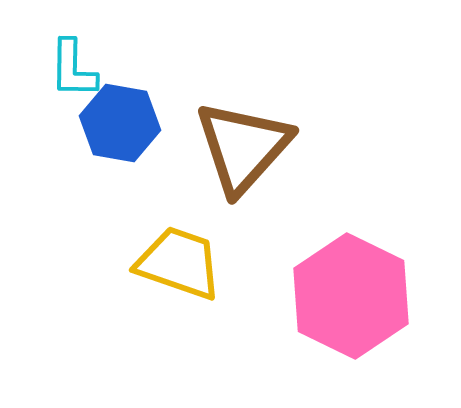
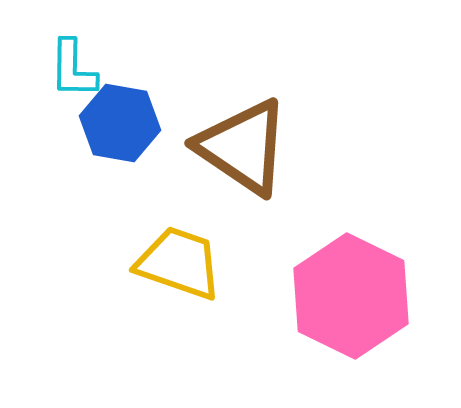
brown triangle: rotated 38 degrees counterclockwise
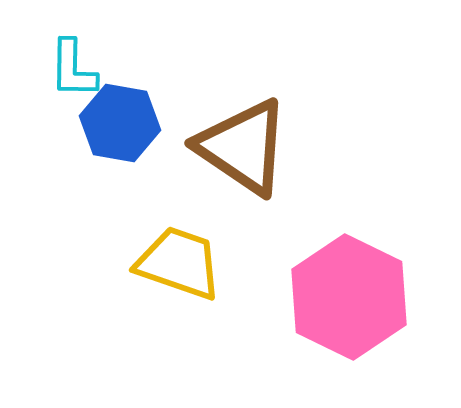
pink hexagon: moved 2 px left, 1 px down
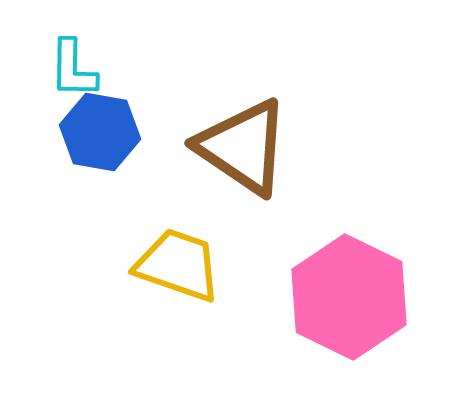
blue hexagon: moved 20 px left, 9 px down
yellow trapezoid: moved 1 px left, 2 px down
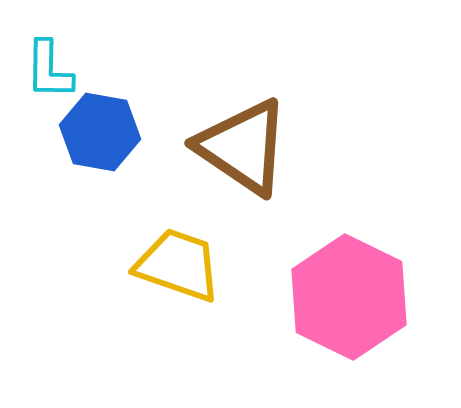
cyan L-shape: moved 24 px left, 1 px down
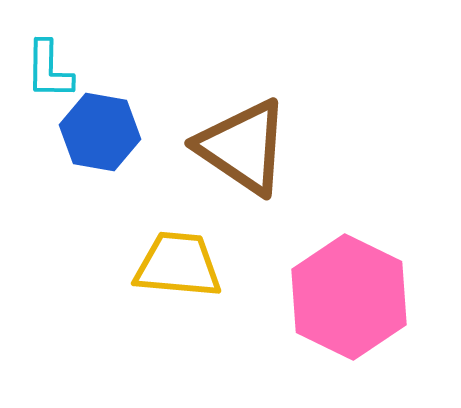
yellow trapezoid: rotated 14 degrees counterclockwise
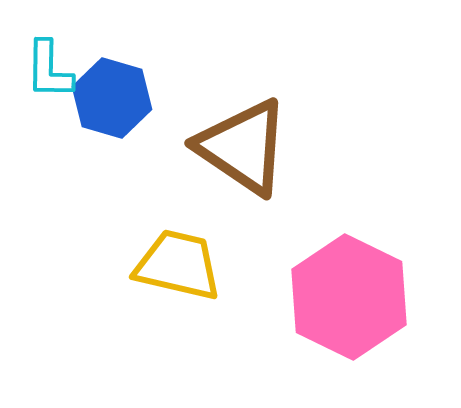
blue hexagon: moved 12 px right, 34 px up; rotated 6 degrees clockwise
yellow trapezoid: rotated 8 degrees clockwise
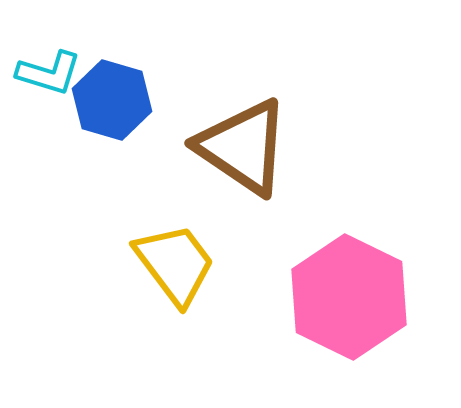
cyan L-shape: moved 3 px down; rotated 74 degrees counterclockwise
blue hexagon: moved 2 px down
yellow trapezoid: moved 3 px left, 1 px up; rotated 40 degrees clockwise
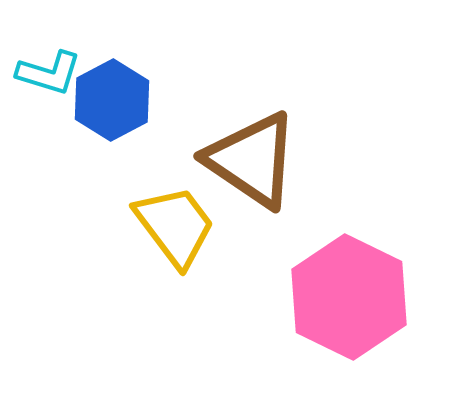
blue hexagon: rotated 16 degrees clockwise
brown triangle: moved 9 px right, 13 px down
yellow trapezoid: moved 38 px up
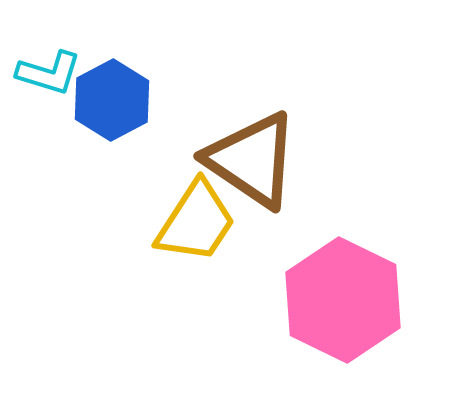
yellow trapezoid: moved 21 px right, 4 px up; rotated 70 degrees clockwise
pink hexagon: moved 6 px left, 3 px down
